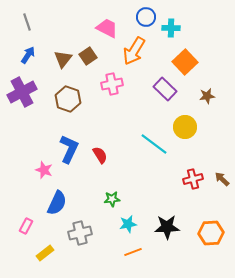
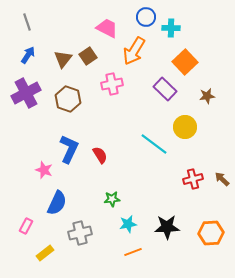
purple cross: moved 4 px right, 1 px down
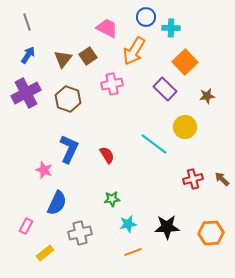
red semicircle: moved 7 px right
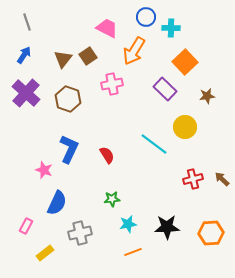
blue arrow: moved 4 px left
purple cross: rotated 20 degrees counterclockwise
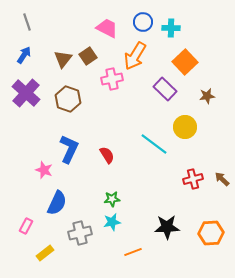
blue circle: moved 3 px left, 5 px down
orange arrow: moved 1 px right, 5 px down
pink cross: moved 5 px up
cyan star: moved 16 px left, 2 px up
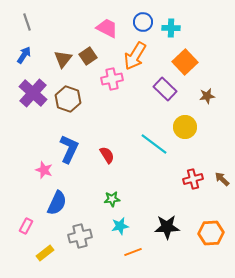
purple cross: moved 7 px right
cyan star: moved 8 px right, 4 px down
gray cross: moved 3 px down
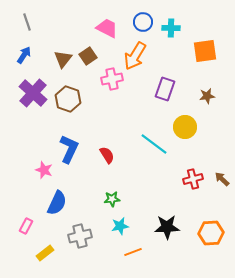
orange square: moved 20 px right, 11 px up; rotated 35 degrees clockwise
purple rectangle: rotated 65 degrees clockwise
